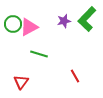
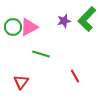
green circle: moved 3 px down
green line: moved 2 px right
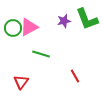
green L-shape: rotated 65 degrees counterclockwise
green circle: moved 1 px down
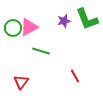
green line: moved 3 px up
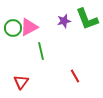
green line: rotated 60 degrees clockwise
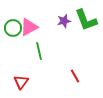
green L-shape: moved 1 px left, 1 px down
green line: moved 2 px left
